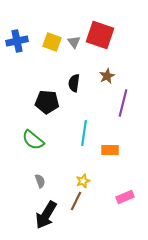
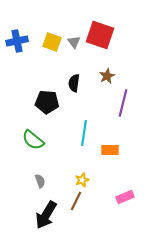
yellow star: moved 1 px left, 1 px up
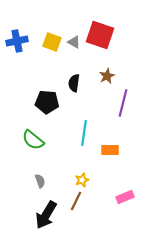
gray triangle: rotated 24 degrees counterclockwise
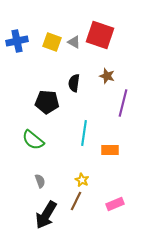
brown star: rotated 28 degrees counterclockwise
yellow star: rotated 24 degrees counterclockwise
pink rectangle: moved 10 px left, 7 px down
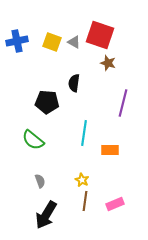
brown star: moved 1 px right, 13 px up
brown line: moved 9 px right; rotated 18 degrees counterclockwise
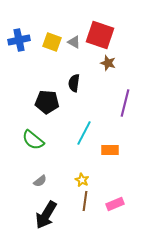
blue cross: moved 2 px right, 1 px up
purple line: moved 2 px right
cyan line: rotated 20 degrees clockwise
gray semicircle: rotated 72 degrees clockwise
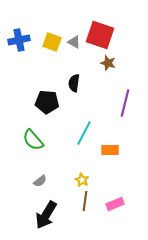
green semicircle: rotated 10 degrees clockwise
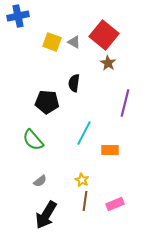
red square: moved 4 px right; rotated 20 degrees clockwise
blue cross: moved 1 px left, 24 px up
brown star: rotated 14 degrees clockwise
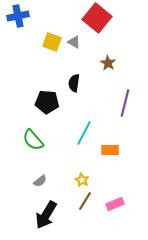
red square: moved 7 px left, 17 px up
brown line: rotated 24 degrees clockwise
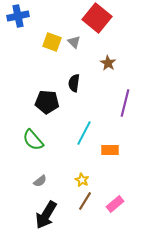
gray triangle: rotated 16 degrees clockwise
pink rectangle: rotated 18 degrees counterclockwise
